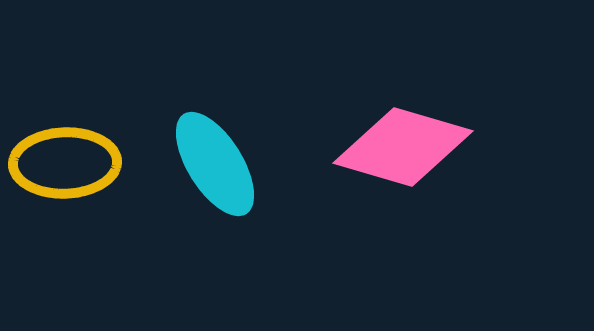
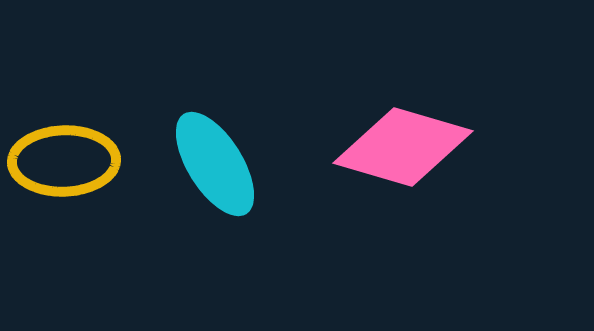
yellow ellipse: moved 1 px left, 2 px up
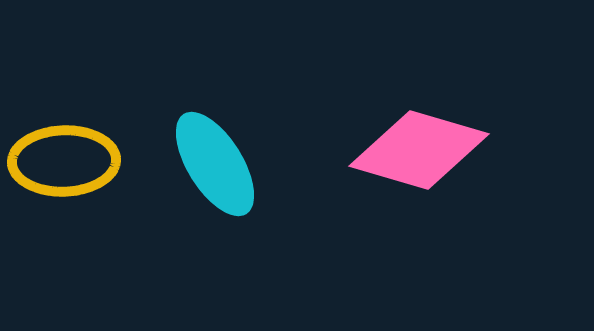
pink diamond: moved 16 px right, 3 px down
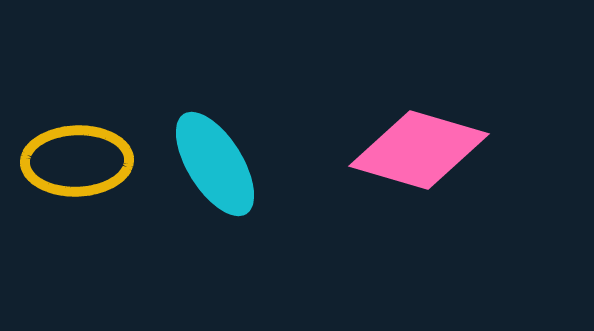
yellow ellipse: moved 13 px right
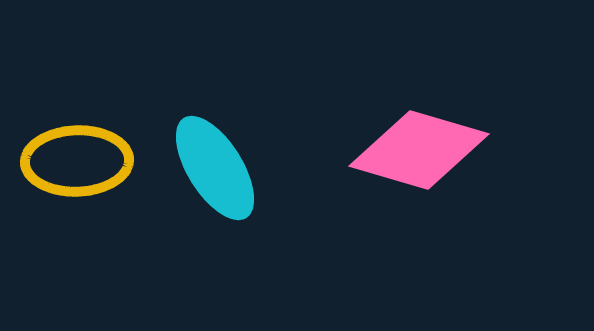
cyan ellipse: moved 4 px down
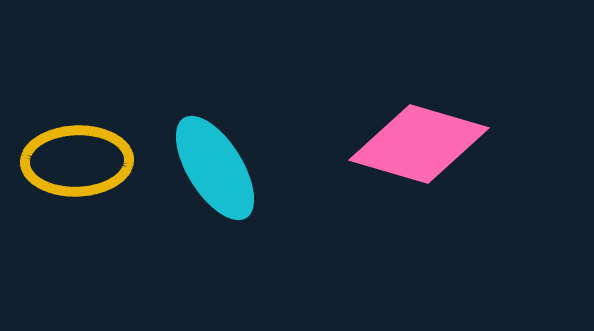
pink diamond: moved 6 px up
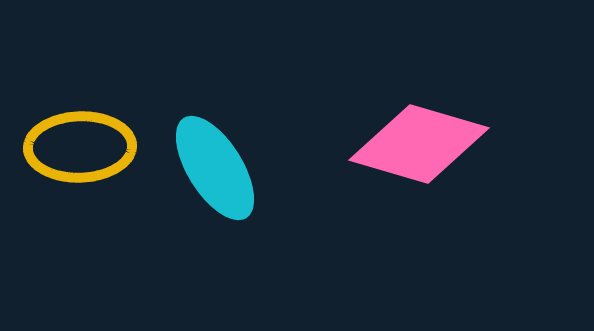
yellow ellipse: moved 3 px right, 14 px up
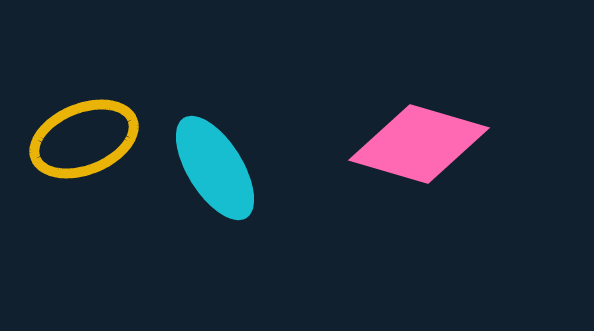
yellow ellipse: moved 4 px right, 8 px up; rotated 20 degrees counterclockwise
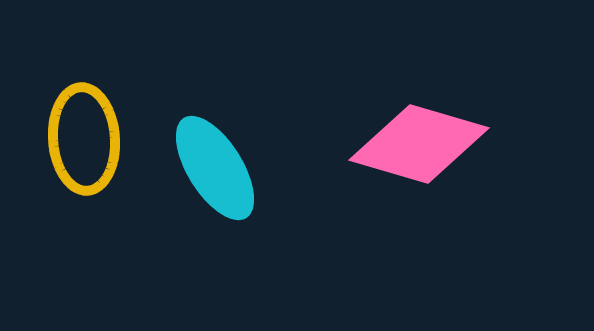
yellow ellipse: rotated 72 degrees counterclockwise
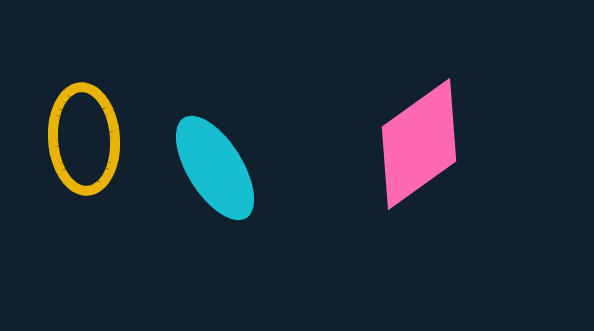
pink diamond: rotated 52 degrees counterclockwise
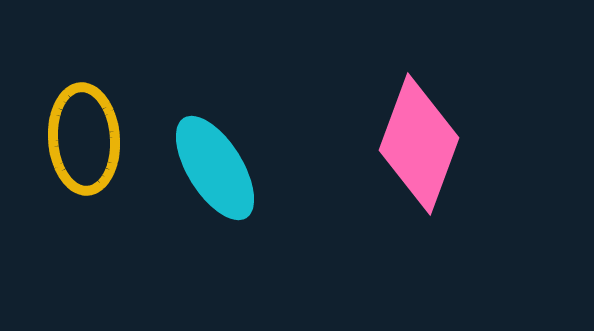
pink diamond: rotated 34 degrees counterclockwise
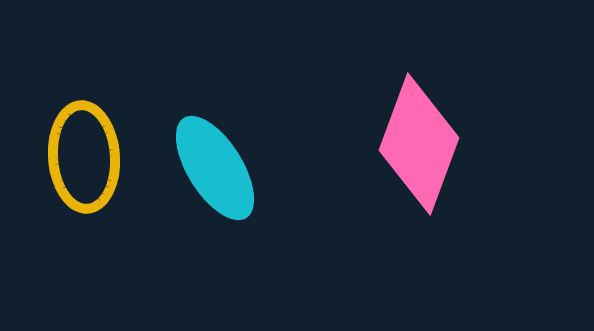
yellow ellipse: moved 18 px down
